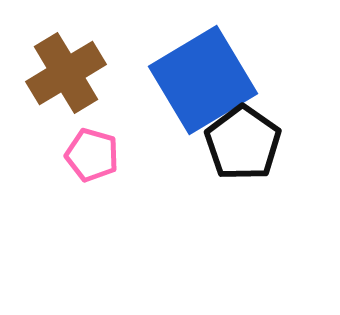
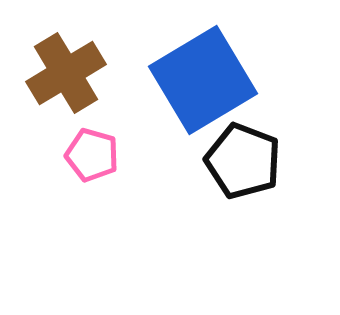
black pentagon: moved 18 px down; rotated 14 degrees counterclockwise
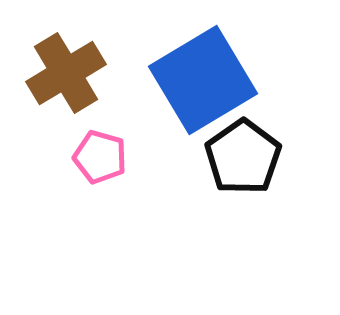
pink pentagon: moved 8 px right, 2 px down
black pentagon: moved 4 px up; rotated 16 degrees clockwise
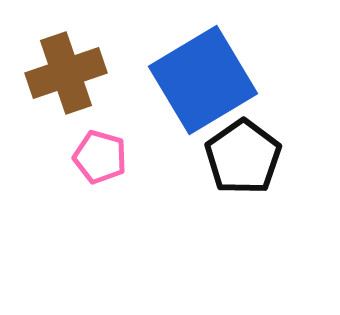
brown cross: rotated 12 degrees clockwise
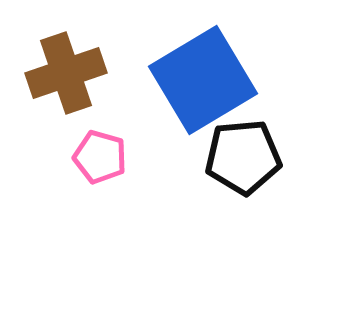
black pentagon: rotated 30 degrees clockwise
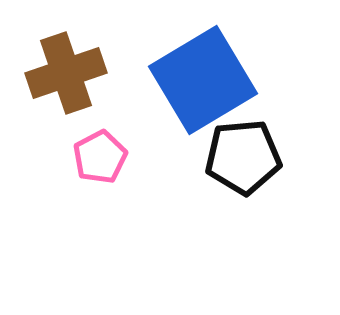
pink pentagon: rotated 28 degrees clockwise
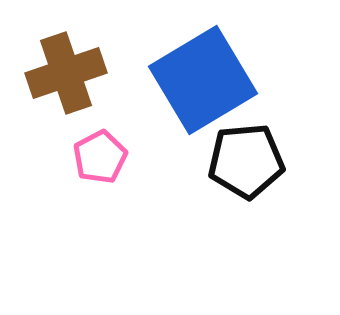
black pentagon: moved 3 px right, 4 px down
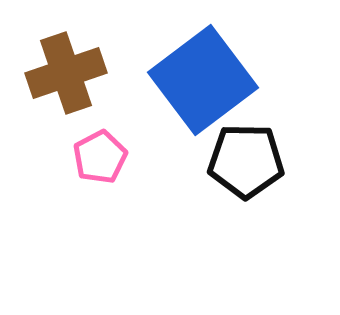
blue square: rotated 6 degrees counterclockwise
black pentagon: rotated 6 degrees clockwise
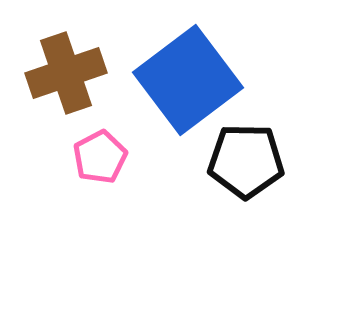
blue square: moved 15 px left
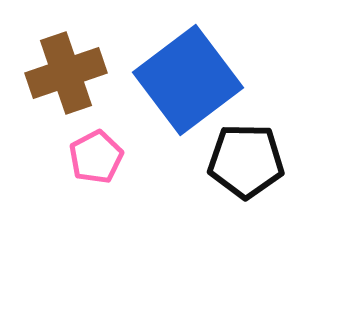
pink pentagon: moved 4 px left
